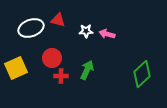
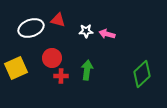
green arrow: rotated 18 degrees counterclockwise
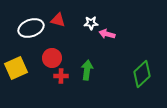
white star: moved 5 px right, 8 px up
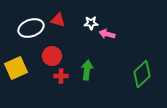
red circle: moved 2 px up
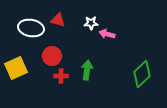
white ellipse: rotated 30 degrees clockwise
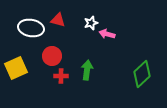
white star: rotated 16 degrees counterclockwise
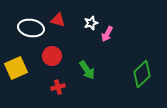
pink arrow: rotated 77 degrees counterclockwise
green arrow: rotated 138 degrees clockwise
red cross: moved 3 px left, 11 px down; rotated 16 degrees counterclockwise
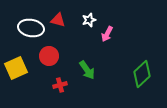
white star: moved 2 px left, 3 px up
red circle: moved 3 px left
red cross: moved 2 px right, 2 px up
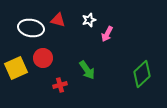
red circle: moved 6 px left, 2 px down
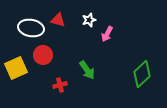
red circle: moved 3 px up
